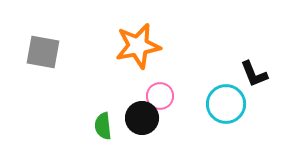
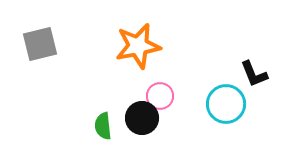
gray square: moved 3 px left, 8 px up; rotated 24 degrees counterclockwise
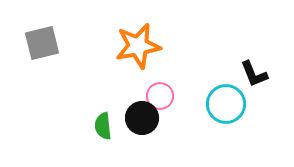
gray square: moved 2 px right, 1 px up
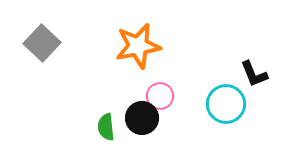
gray square: rotated 33 degrees counterclockwise
green semicircle: moved 3 px right, 1 px down
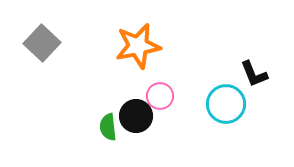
black circle: moved 6 px left, 2 px up
green semicircle: moved 2 px right
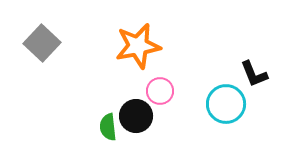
pink circle: moved 5 px up
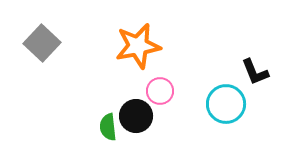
black L-shape: moved 1 px right, 2 px up
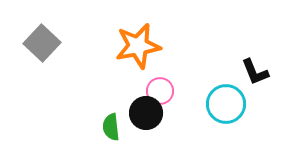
black circle: moved 10 px right, 3 px up
green semicircle: moved 3 px right
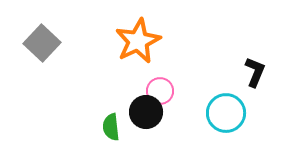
orange star: moved 5 px up; rotated 15 degrees counterclockwise
black L-shape: rotated 136 degrees counterclockwise
cyan circle: moved 9 px down
black circle: moved 1 px up
